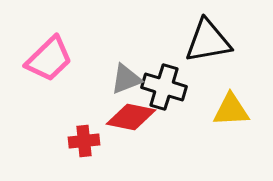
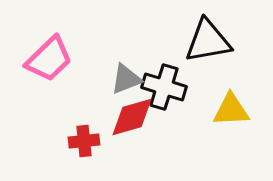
red diamond: moved 1 px right; rotated 27 degrees counterclockwise
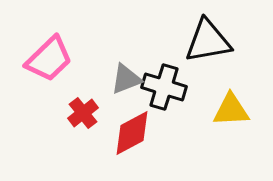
red diamond: moved 16 px down; rotated 12 degrees counterclockwise
red cross: moved 1 px left, 28 px up; rotated 32 degrees counterclockwise
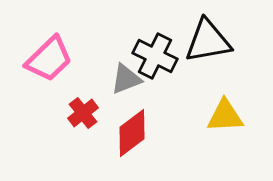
black cross: moved 9 px left, 31 px up; rotated 9 degrees clockwise
yellow triangle: moved 6 px left, 6 px down
red diamond: rotated 9 degrees counterclockwise
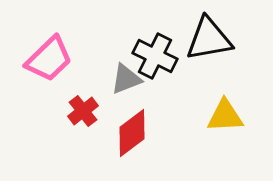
black triangle: moved 1 px right, 2 px up
red cross: moved 2 px up
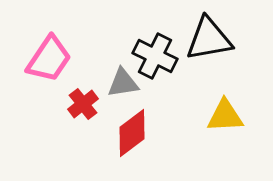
pink trapezoid: rotated 12 degrees counterclockwise
gray triangle: moved 3 px left, 4 px down; rotated 12 degrees clockwise
red cross: moved 7 px up
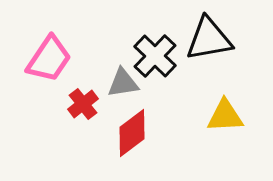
black cross: rotated 18 degrees clockwise
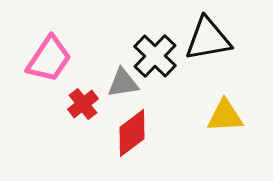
black triangle: moved 1 px left
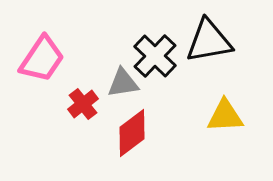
black triangle: moved 1 px right, 2 px down
pink trapezoid: moved 7 px left
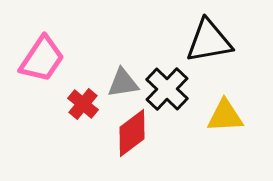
black cross: moved 12 px right, 33 px down
red cross: rotated 12 degrees counterclockwise
